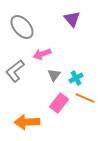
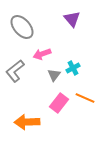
cyan cross: moved 3 px left, 10 px up
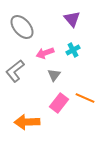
pink arrow: moved 3 px right, 1 px up
cyan cross: moved 18 px up
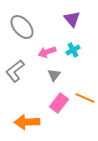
pink arrow: moved 2 px right, 1 px up
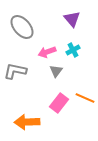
gray L-shape: rotated 50 degrees clockwise
gray triangle: moved 2 px right, 4 px up
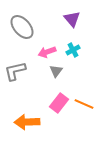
gray L-shape: rotated 25 degrees counterclockwise
orange line: moved 1 px left, 6 px down
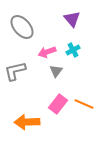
pink rectangle: moved 1 px left, 1 px down
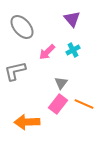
pink arrow: rotated 24 degrees counterclockwise
gray triangle: moved 5 px right, 12 px down
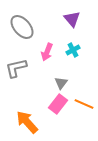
pink arrow: rotated 24 degrees counterclockwise
gray L-shape: moved 1 px right, 3 px up
orange arrow: rotated 50 degrees clockwise
